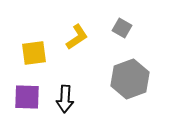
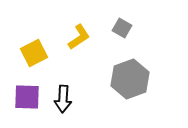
yellow L-shape: moved 2 px right
yellow square: rotated 20 degrees counterclockwise
black arrow: moved 2 px left
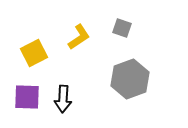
gray square: rotated 12 degrees counterclockwise
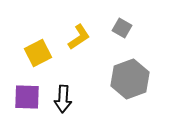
gray square: rotated 12 degrees clockwise
yellow square: moved 4 px right
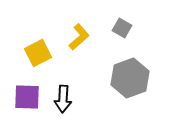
yellow L-shape: rotated 8 degrees counterclockwise
gray hexagon: moved 1 px up
